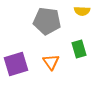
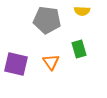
gray pentagon: moved 1 px up
purple square: rotated 30 degrees clockwise
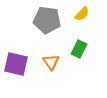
yellow semicircle: moved 3 px down; rotated 49 degrees counterclockwise
green rectangle: rotated 42 degrees clockwise
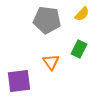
purple square: moved 3 px right, 17 px down; rotated 20 degrees counterclockwise
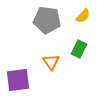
yellow semicircle: moved 1 px right, 2 px down
purple square: moved 1 px left, 1 px up
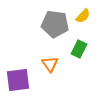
gray pentagon: moved 8 px right, 4 px down
orange triangle: moved 1 px left, 2 px down
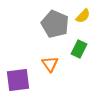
gray pentagon: rotated 16 degrees clockwise
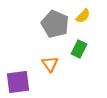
purple square: moved 2 px down
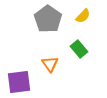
gray pentagon: moved 7 px left, 5 px up; rotated 12 degrees clockwise
green rectangle: rotated 66 degrees counterclockwise
purple square: moved 1 px right
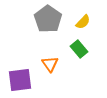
yellow semicircle: moved 6 px down
purple square: moved 1 px right, 2 px up
